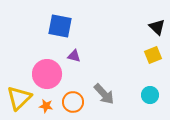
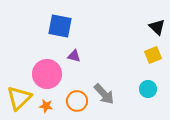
cyan circle: moved 2 px left, 6 px up
orange circle: moved 4 px right, 1 px up
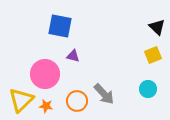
purple triangle: moved 1 px left
pink circle: moved 2 px left
yellow triangle: moved 2 px right, 2 px down
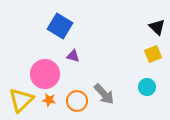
blue square: rotated 20 degrees clockwise
yellow square: moved 1 px up
cyan circle: moved 1 px left, 2 px up
orange star: moved 3 px right, 6 px up
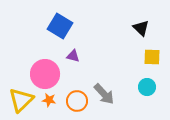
black triangle: moved 16 px left, 1 px down
yellow square: moved 1 px left, 3 px down; rotated 24 degrees clockwise
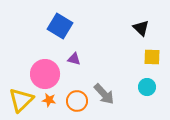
purple triangle: moved 1 px right, 3 px down
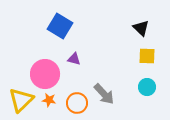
yellow square: moved 5 px left, 1 px up
orange circle: moved 2 px down
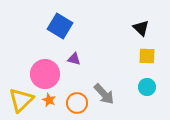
orange star: rotated 16 degrees clockwise
